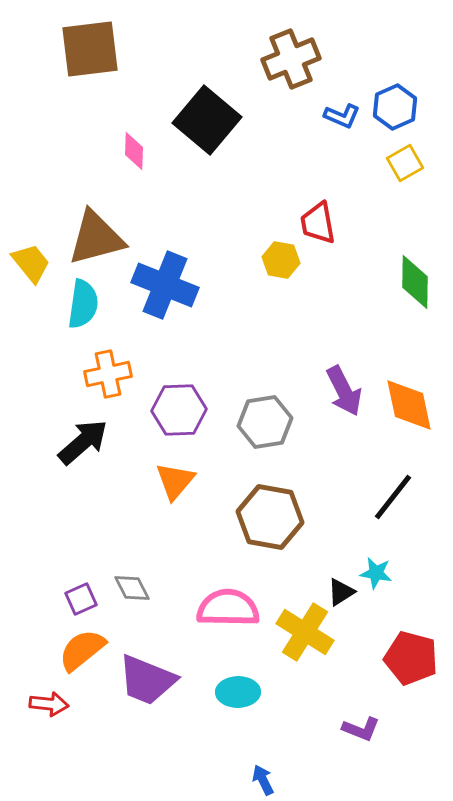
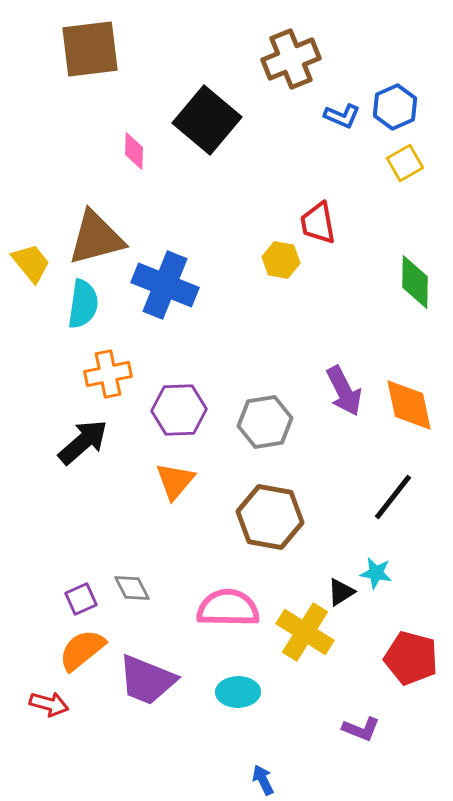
red arrow: rotated 9 degrees clockwise
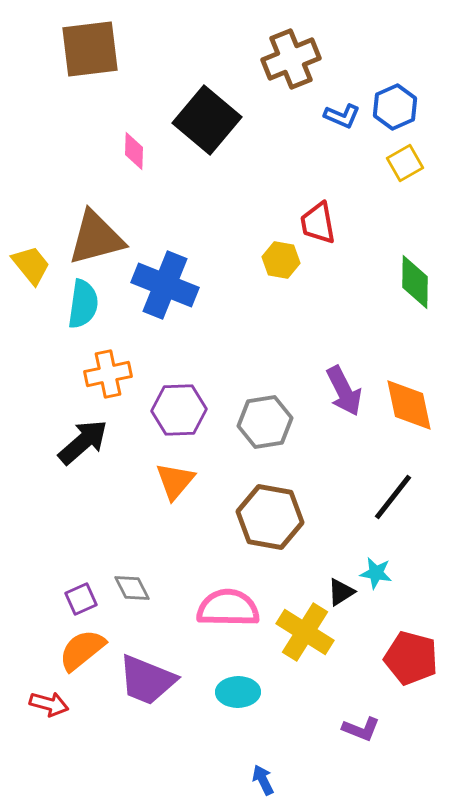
yellow trapezoid: moved 2 px down
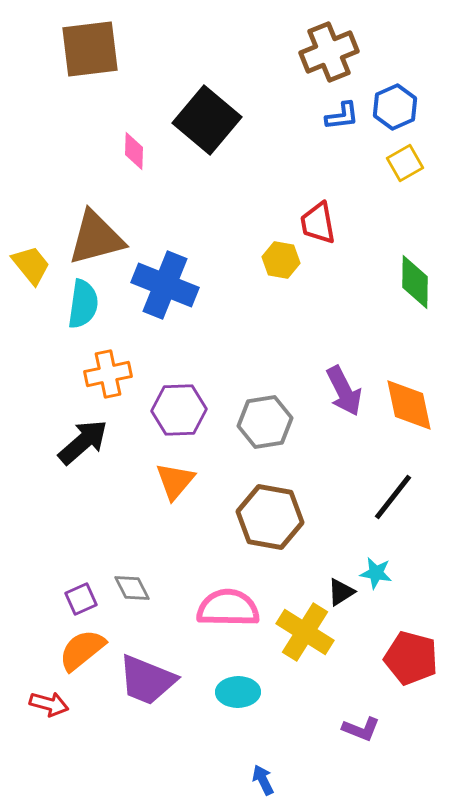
brown cross: moved 38 px right, 7 px up
blue L-shape: rotated 30 degrees counterclockwise
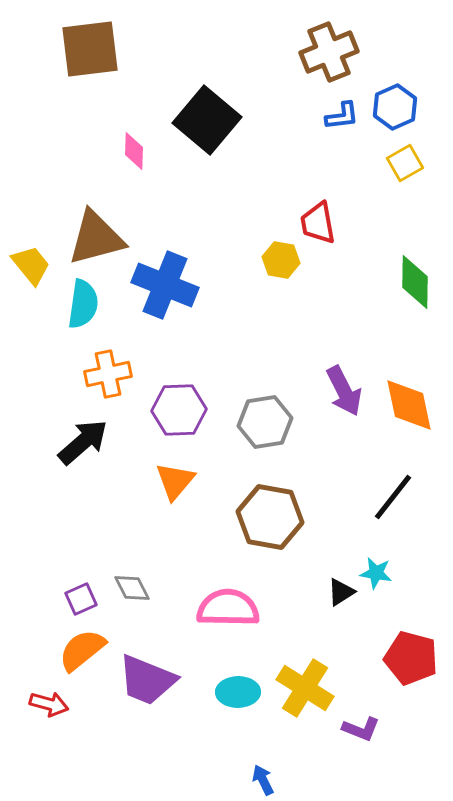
yellow cross: moved 56 px down
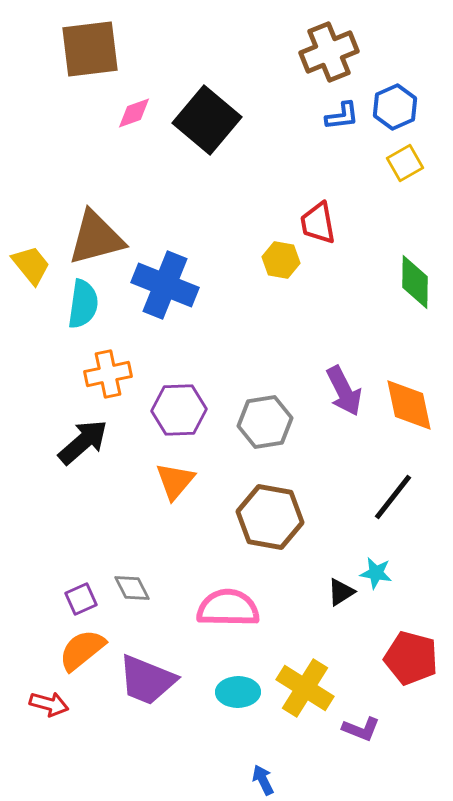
pink diamond: moved 38 px up; rotated 69 degrees clockwise
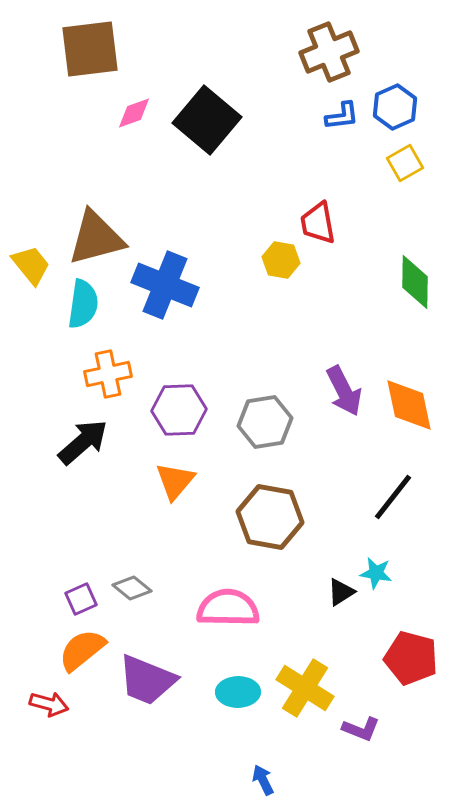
gray diamond: rotated 24 degrees counterclockwise
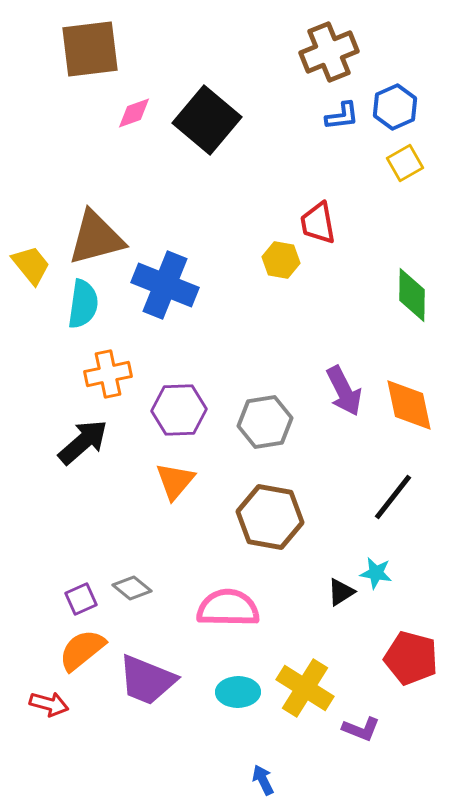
green diamond: moved 3 px left, 13 px down
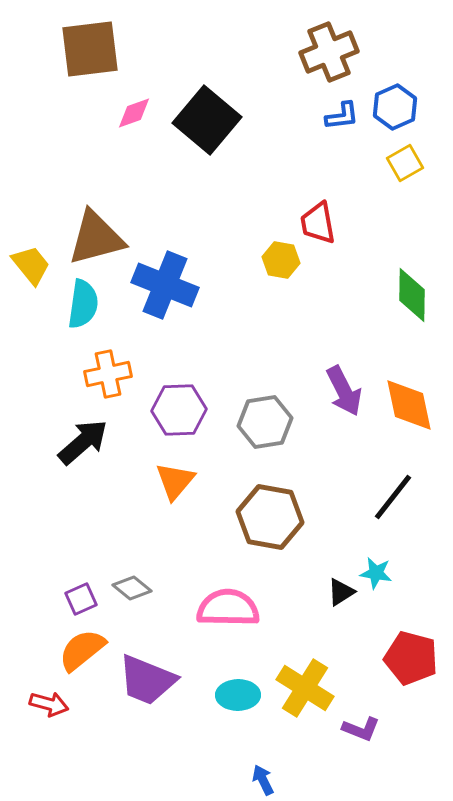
cyan ellipse: moved 3 px down
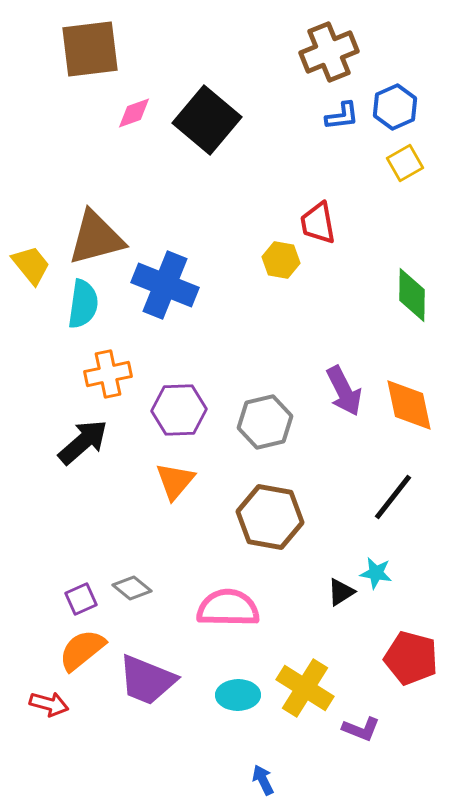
gray hexagon: rotated 4 degrees counterclockwise
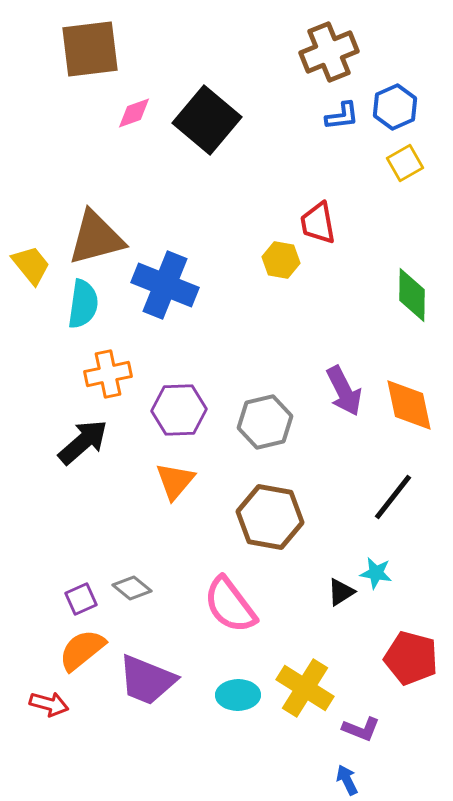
pink semicircle: moved 2 px right, 3 px up; rotated 128 degrees counterclockwise
blue arrow: moved 84 px right
